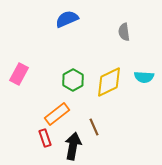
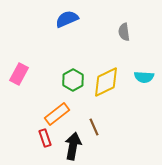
yellow diamond: moved 3 px left
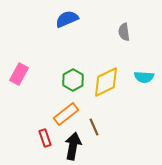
orange rectangle: moved 9 px right
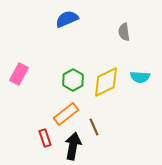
cyan semicircle: moved 4 px left
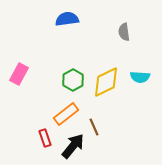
blue semicircle: rotated 15 degrees clockwise
black arrow: rotated 28 degrees clockwise
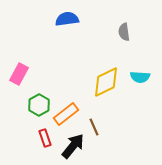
green hexagon: moved 34 px left, 25 px down
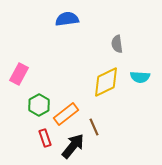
gray semicircle: moved 7 px left, 12 px down
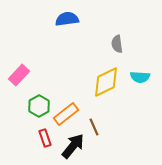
pink rectangle: moved 1 px down; rotated 15 degrees clockwise
green hexagon: moved 1 px down
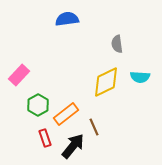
green hexagon: moved 1 px left, 1 px up
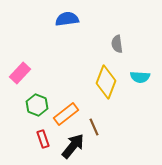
pink rectangle: moved 1 px right, 2 px up
yellow diamond: rotated 44 degrees counterclockwise
green hexagon: moved 1 px left; rotated 10 degrees counterclockwise
red rectangle: moved 2 px left, 1 px down
